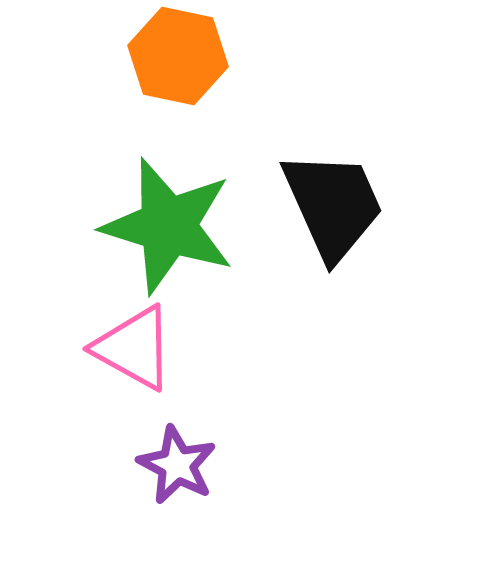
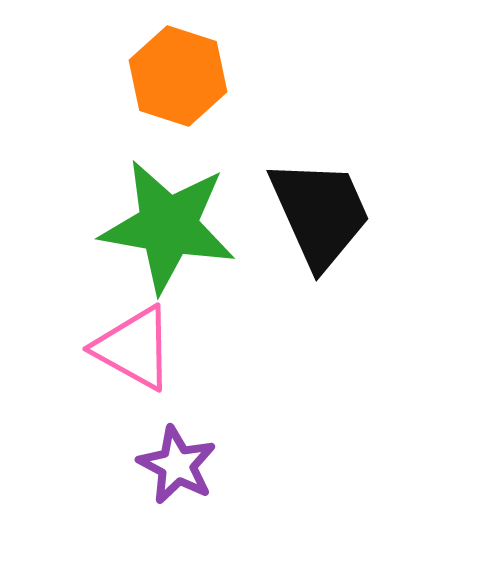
orange hexagon: moved 20 px down; rotated 6 degrees clockwise
black trapezoid: moved 13 px left, 8 px down
green star: rotated 7 degrees counterclockwise
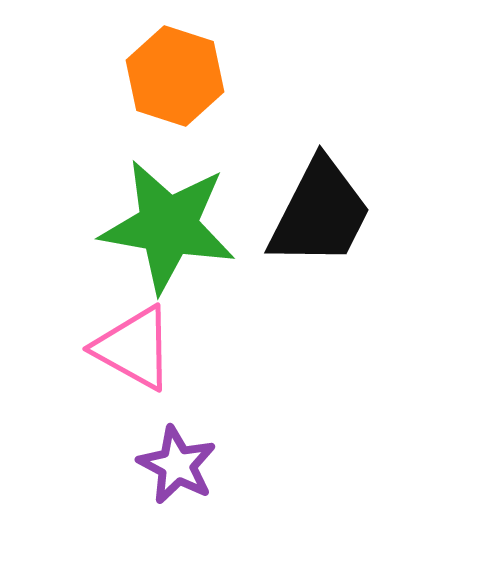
orange hexagon: moved 3 px left
black trapezoid: rotated 51 degrees clockwise
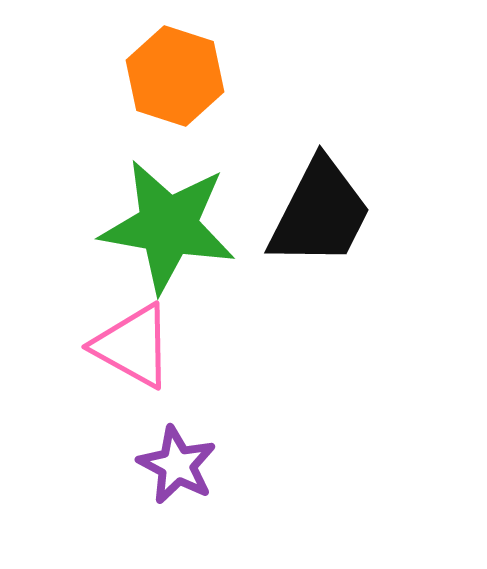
pink triangle: moved 1 px left, 2 px up
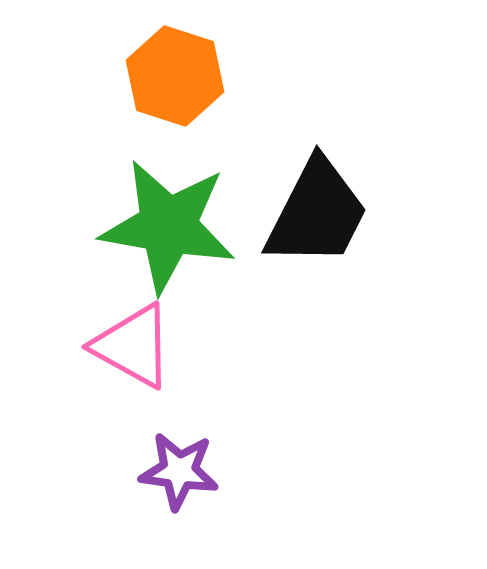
black trapezoid: moved 3 px left
purple star: moved 2 px right, 6 px down; rotated 20 degrees counterclockwise
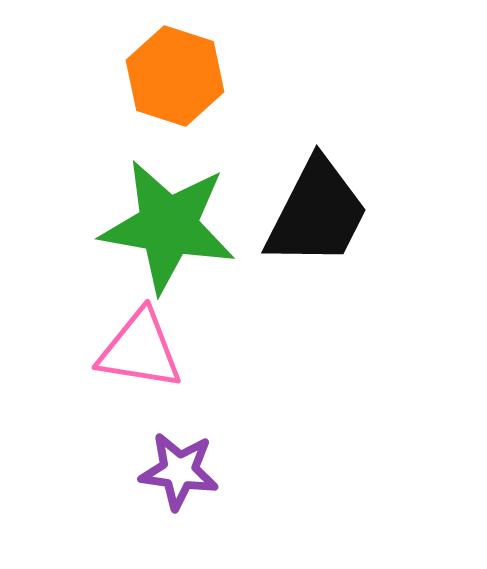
pink triangle: moved 7 px right, 4 px down; rotated 20 degrees counterclockwise
